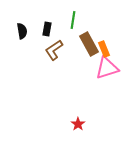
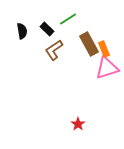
green line: moved 5 px left, 1 px up; rotated 48 degrees clockwise
black rectangle: rotated 56 degrees counterclockwise
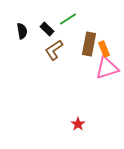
brown rectangle: rotated 40 degrees clockwise
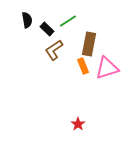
green line: moved 2 px down
black semicircle: moved 5 px right, 11 px up
orange rectangle: moved 21 px left, 17 px down
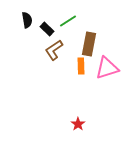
orange rectangle: moved 2 px left; rotated 21 degrees clockwise
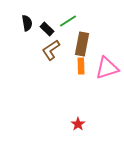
black semicircle: moved 3 px down
brown rectangle: moved 7 px left
brown L-shape: moved 3 px left
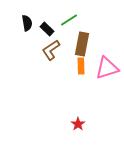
green line: moved 1 px right, 1 px up
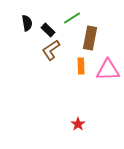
green line: moved 3 px right, 2 px up
black rectangle: moved 1 px right, 1 px down
brown rectangle: moved 8 px right, 6 px up
pink triangle: moved 1 px right, 2 px down; rotated 15 degrees clockwise
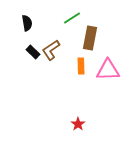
black rectangle: moved 15 px left, 22 px down
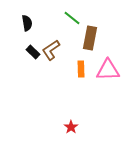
green line: rotated 72 degrees clockwise
orange rectangle: moved 3 px down
red star: moved 7 px left, 3 px down
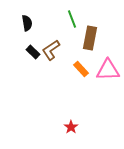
green line: moved 1 px down; rotated 30 degrees clockwise
orange rectangle: rotated 42 degrees counterclockwise
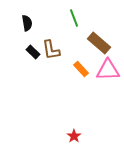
green line: moved 2 px right, 1 px up
brown rectangle: moved 9 px right, 5 px down; rotated 60 degrees counterclockwise
brown L-shape: rotated 65 degrees counterclockwise
red star: moved 3 px right, 9 px down
